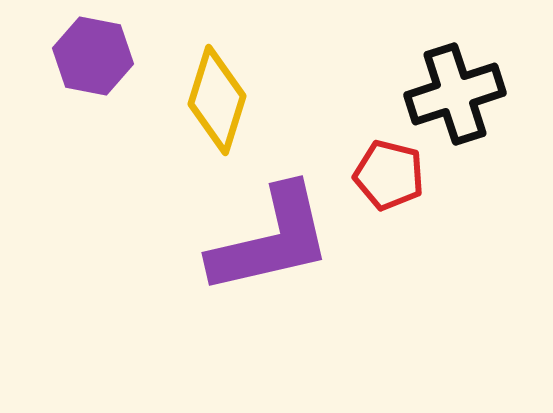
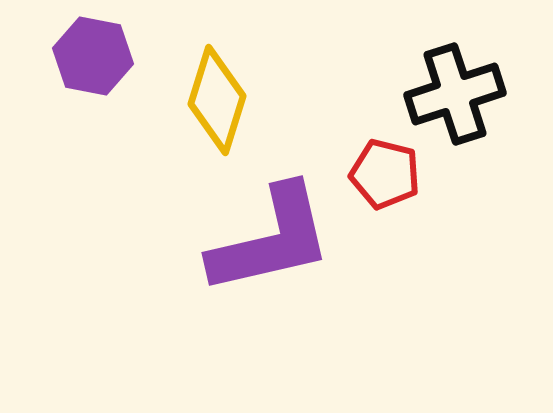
red pentagon: moved 4 px left, 1 px up
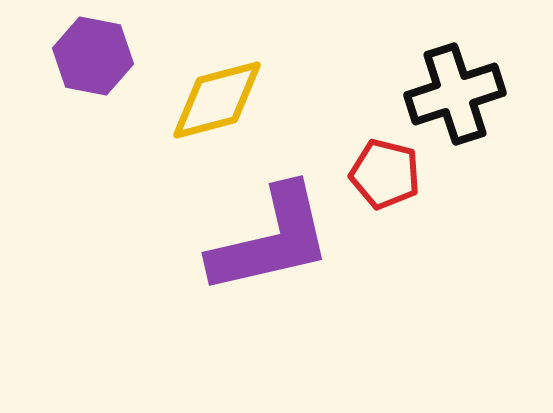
yellow diamond: rotated 58 degrees clockwise
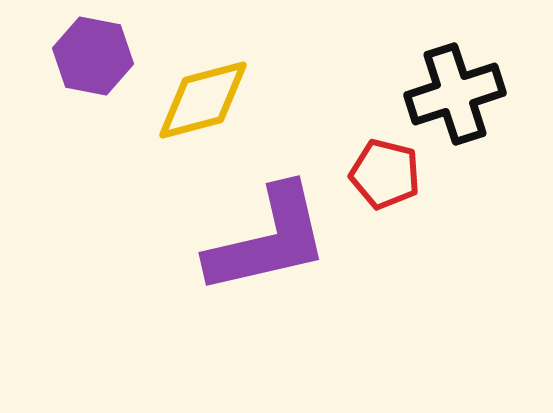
yellow diamond: moved 14 px left
purple L-shape: moved 3 px left
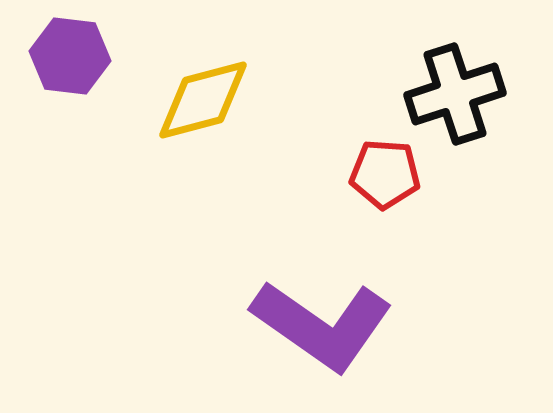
purple hexagon: moved 23 px left; rotated 4 degrees counterclockwise
red pentagon: rotated 10 degrees counterclockwise
purple L-shape: moved 54 px right, 85 px down; rotated 48 degrees clockwise
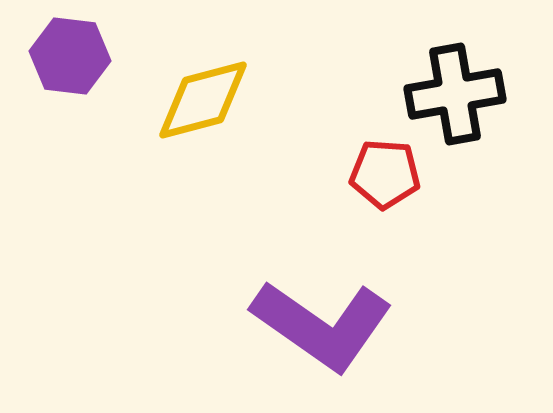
black cross: rotated 8 degrees clockwise
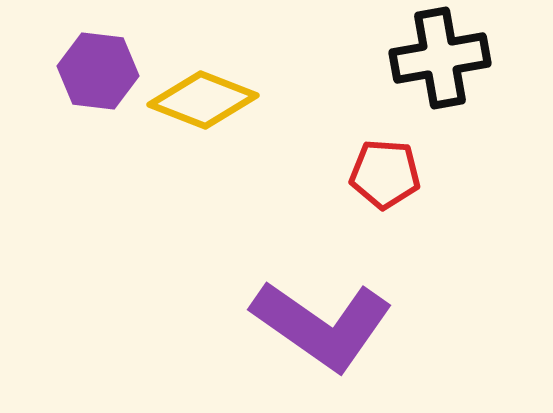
purple hexagon: moved 28 px right, 15 px down
black cross: moved 15 px left, 36 px up
yellow diamond: rotated 36 degrees clockwise
